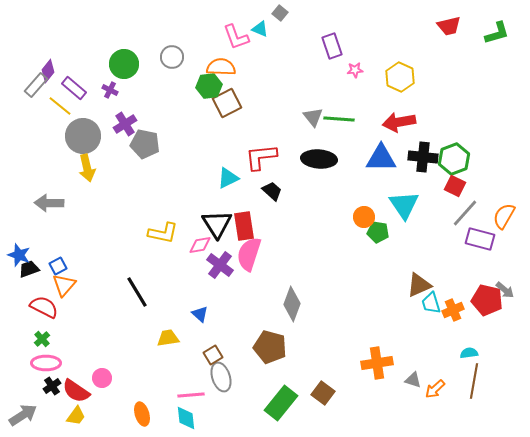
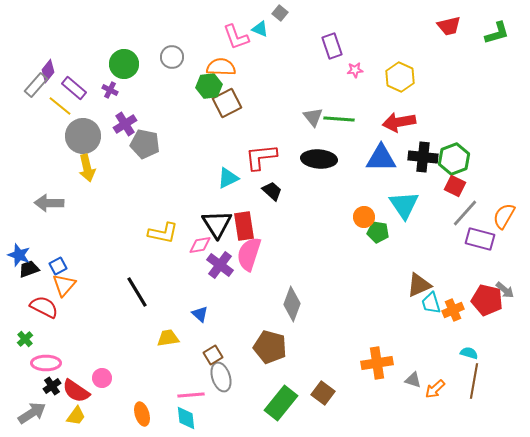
green cross at (42, 339): moved 17 px left
cyan semicircle at (469, 353): rotated 24 degrees clockwise
gray arrow at (23, 415): moved 9 px right, 2 px up
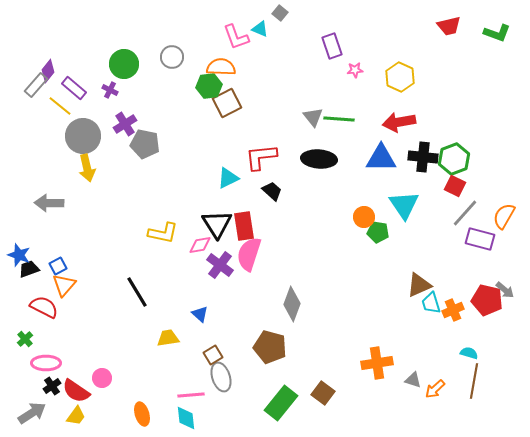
green L-shape at (497, 33): rotated 36 degrees clockwise
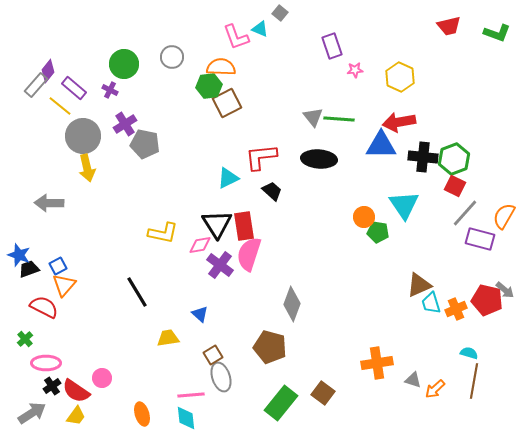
blue triangle at (381, 158): moved 13 px up
orange cross at (453, 310): moved 3 px right, 1 px up
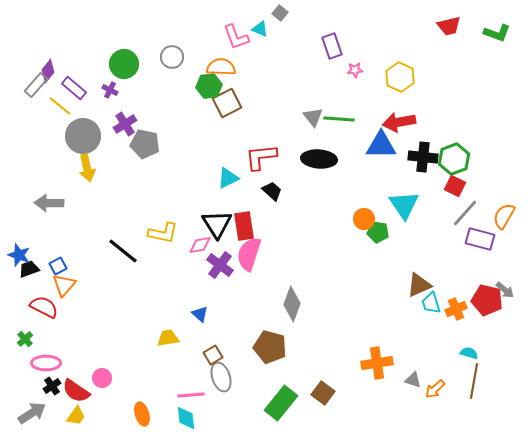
orange circle at (364, 217): moved 2 px down
black line at (137, 292): moved 14 px left, 41 px up; rotated 20 degrees counterclockwise
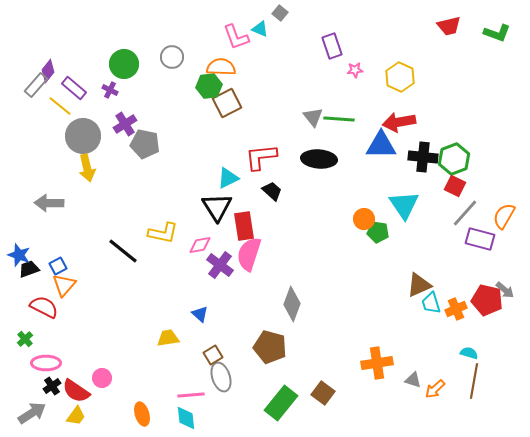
black triangle at (217, 224): moved 17 px up
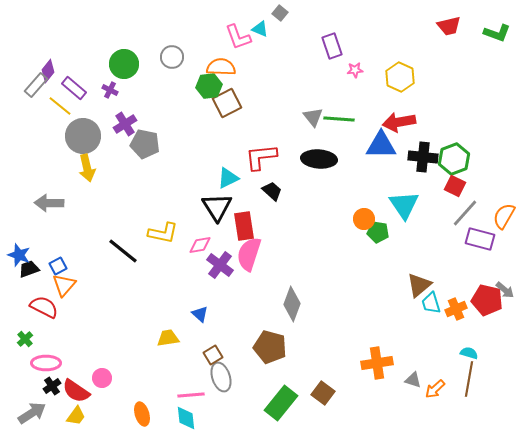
pink L-shape at (236, 37): moved 2 px right
brown triangle at (419, 285): rotated 16 degrees counterclockwise
brown line at (474, 381): moved 5 px left, 2 px up
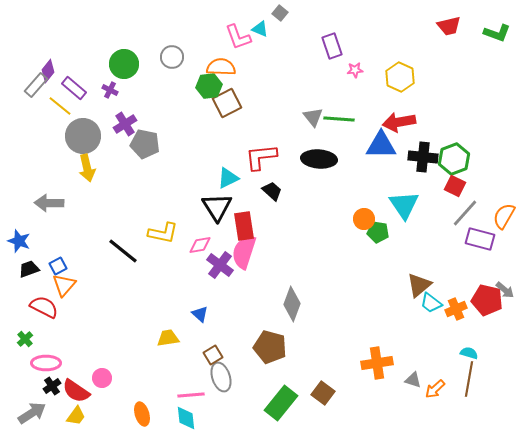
pink semicircle at (249, 254): moved 5 px left, 2 px up
blue star at (19, 255): moved 14 px up
cyan trapezoid at (431, 303): rotated 35 degrees counterclockwise
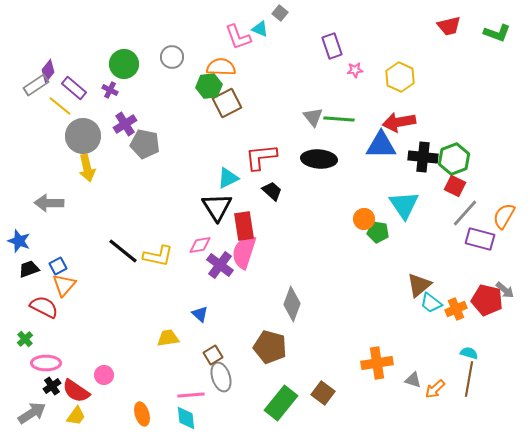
gray rectangle at (36, 85): rotated 15 degrees clockwise
yellow L-shape at (163, 233): moved 5 px left, 23 px down
pink circle at (102, 378): moved 2 px right, 3 px up
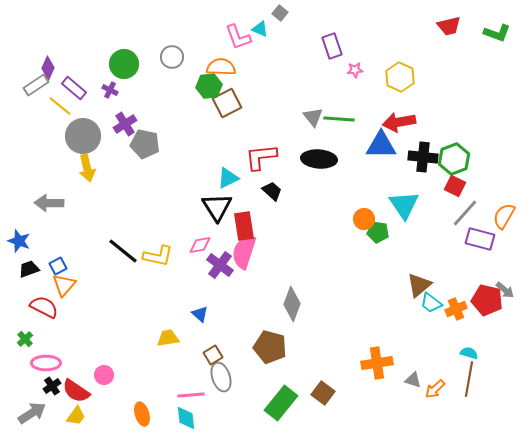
purple diamond at (48, 71): moved 3 px up; rotated 15 degrees counterclockwise
